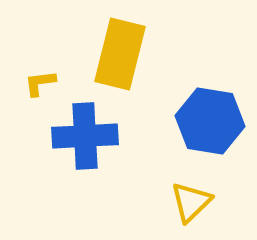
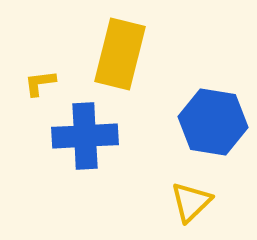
blue hexagon: moved 3 px right, 1 px down
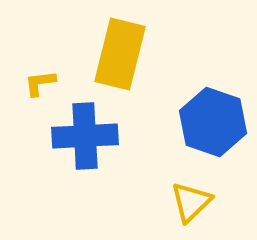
blue hexagon: rotated 10 degrees clockwise
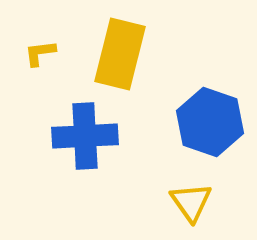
yellow L-shape: moved 30 px up
blue hexagon: moved 3 px left
yellow triangle: rotated 21 degrees counterclockwise
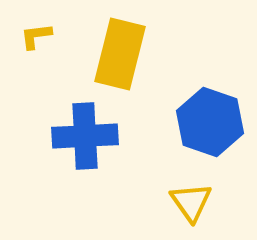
yellow L-shape: moved 4 px left, 17 px up
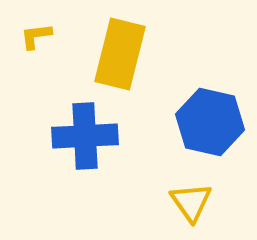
blue hexagon: rotated 6 degrees counterclockwise
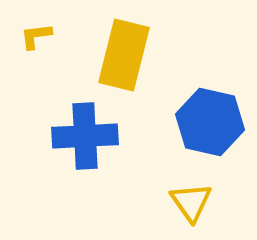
yellow rectangle: moved 4 px right, 1 px down
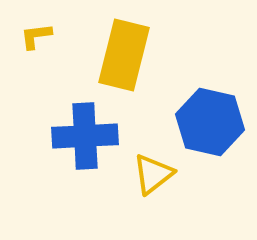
yellow triangle: moved 38 px left, 28 px up; rotated 27 degrees clockwise
